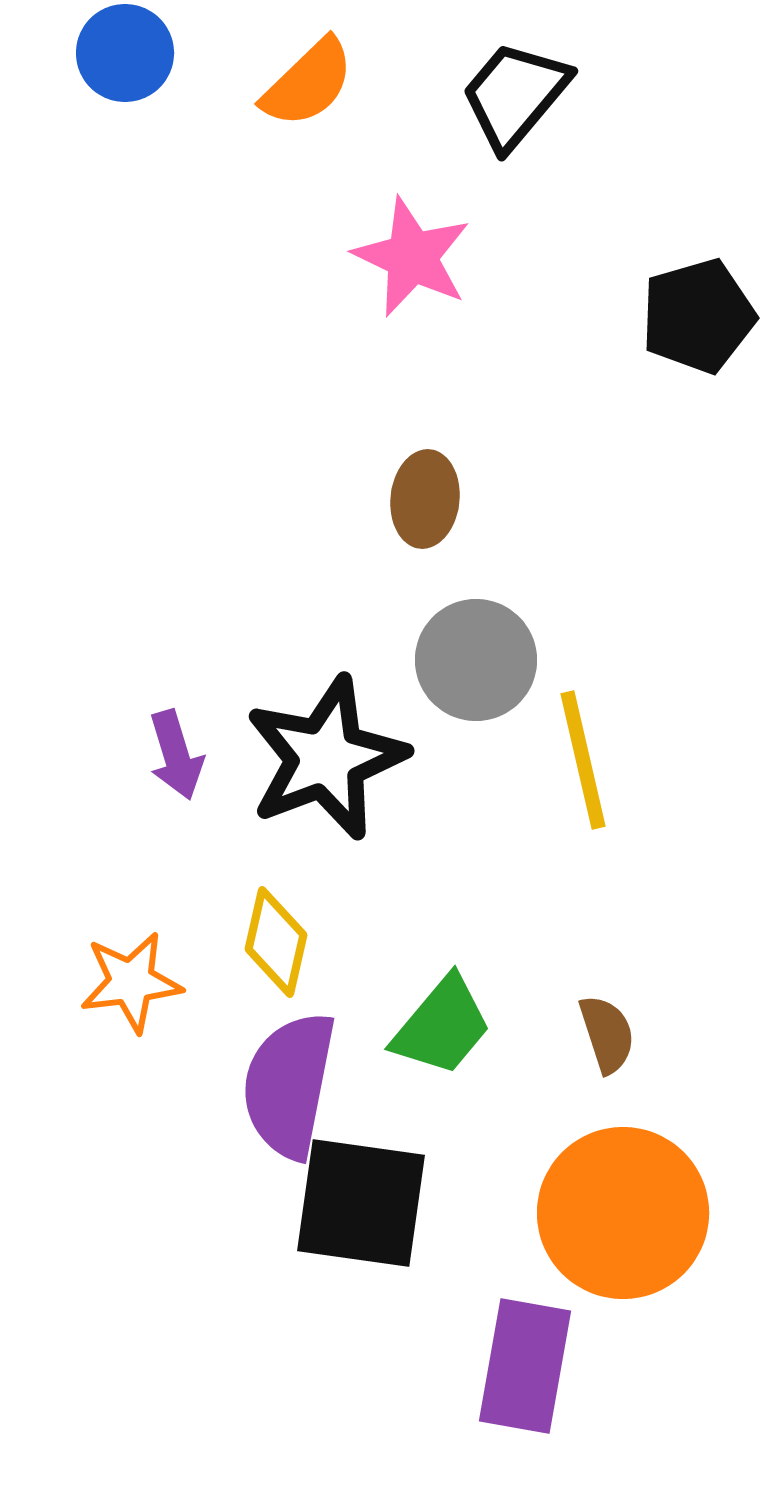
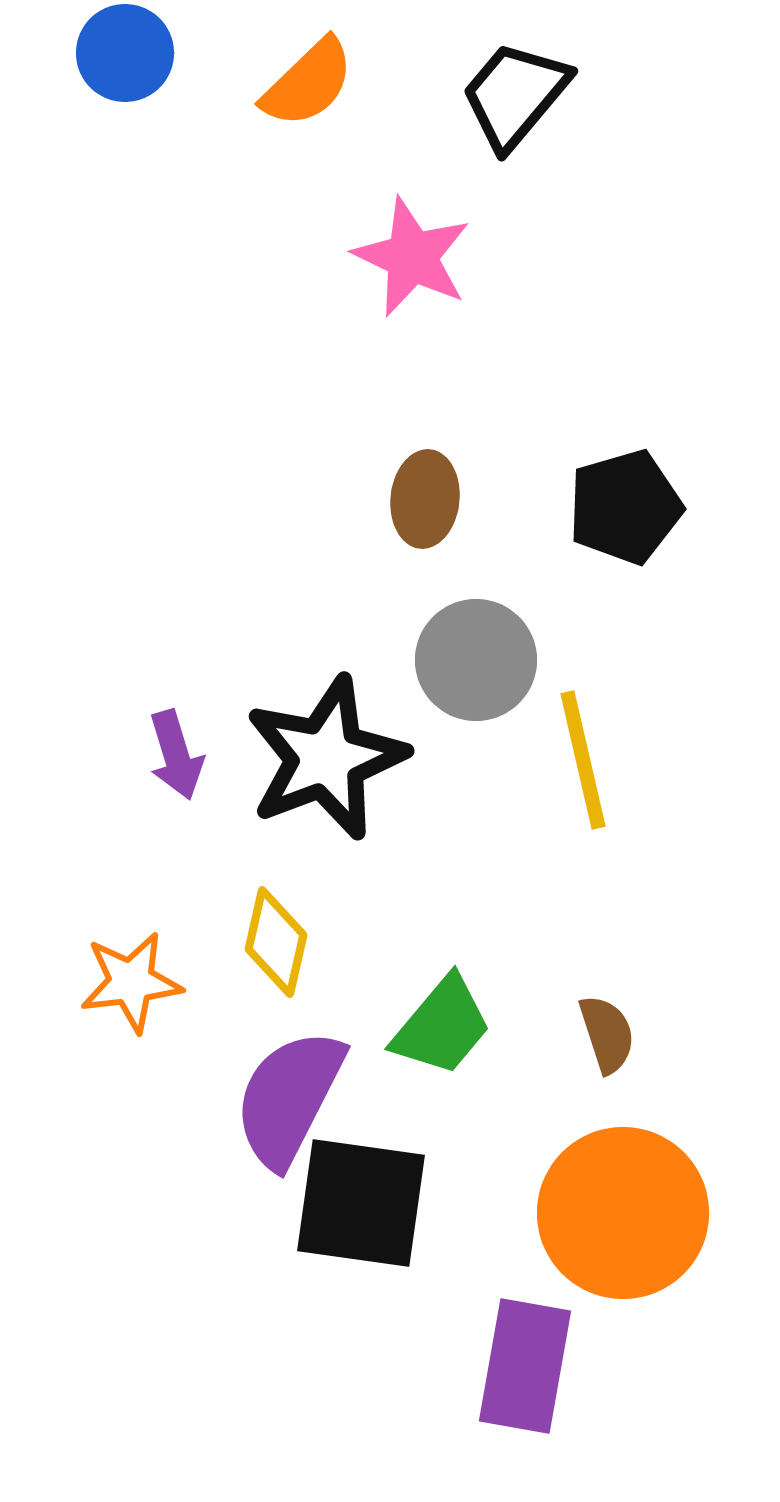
black pentagon: moved 73 px left, 191 px down
purple semicircle: moved 13 px down; rotated 16 degrees clockwise
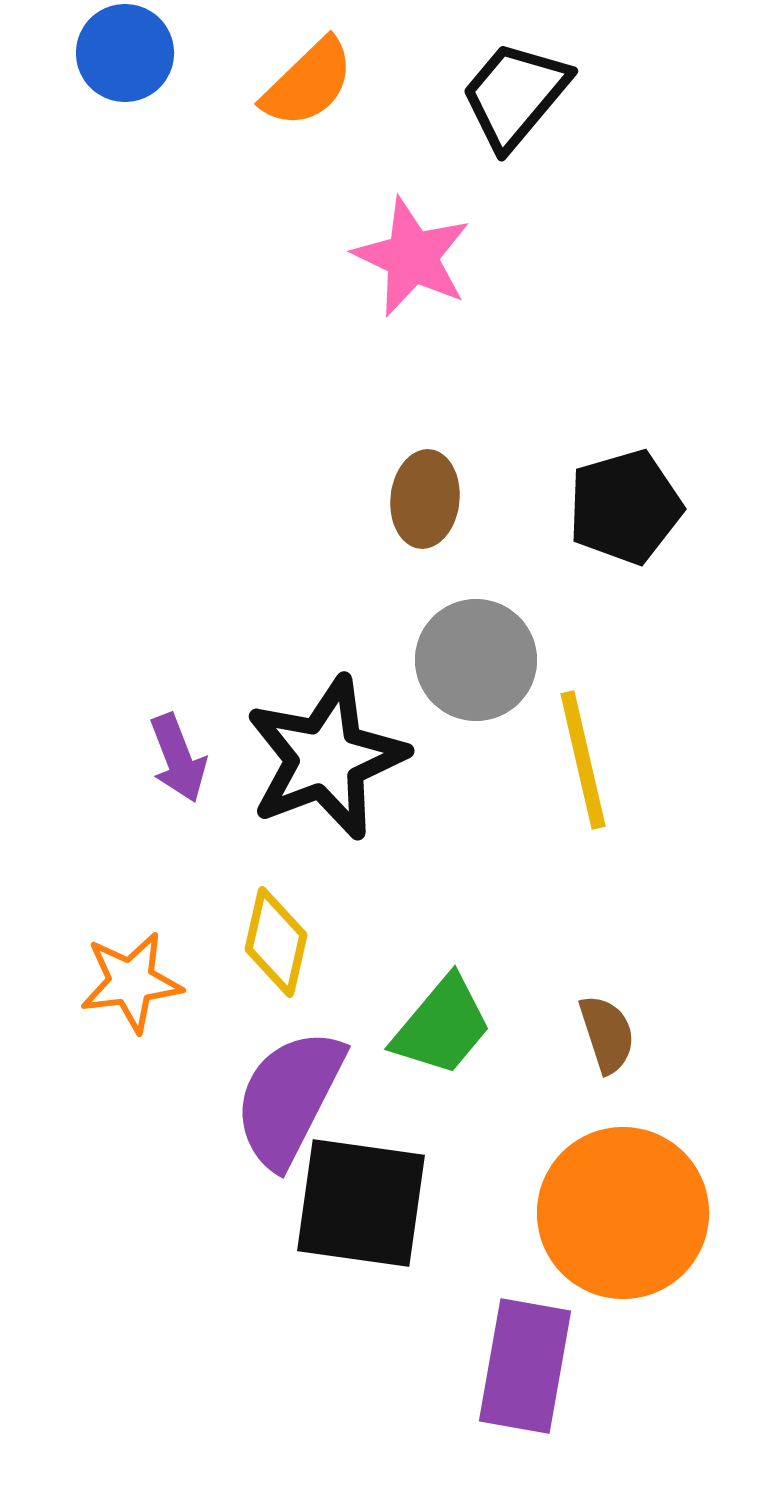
purple arrow: moved 2 px right, 3 px down; rotated 4 degrees counterclockwise
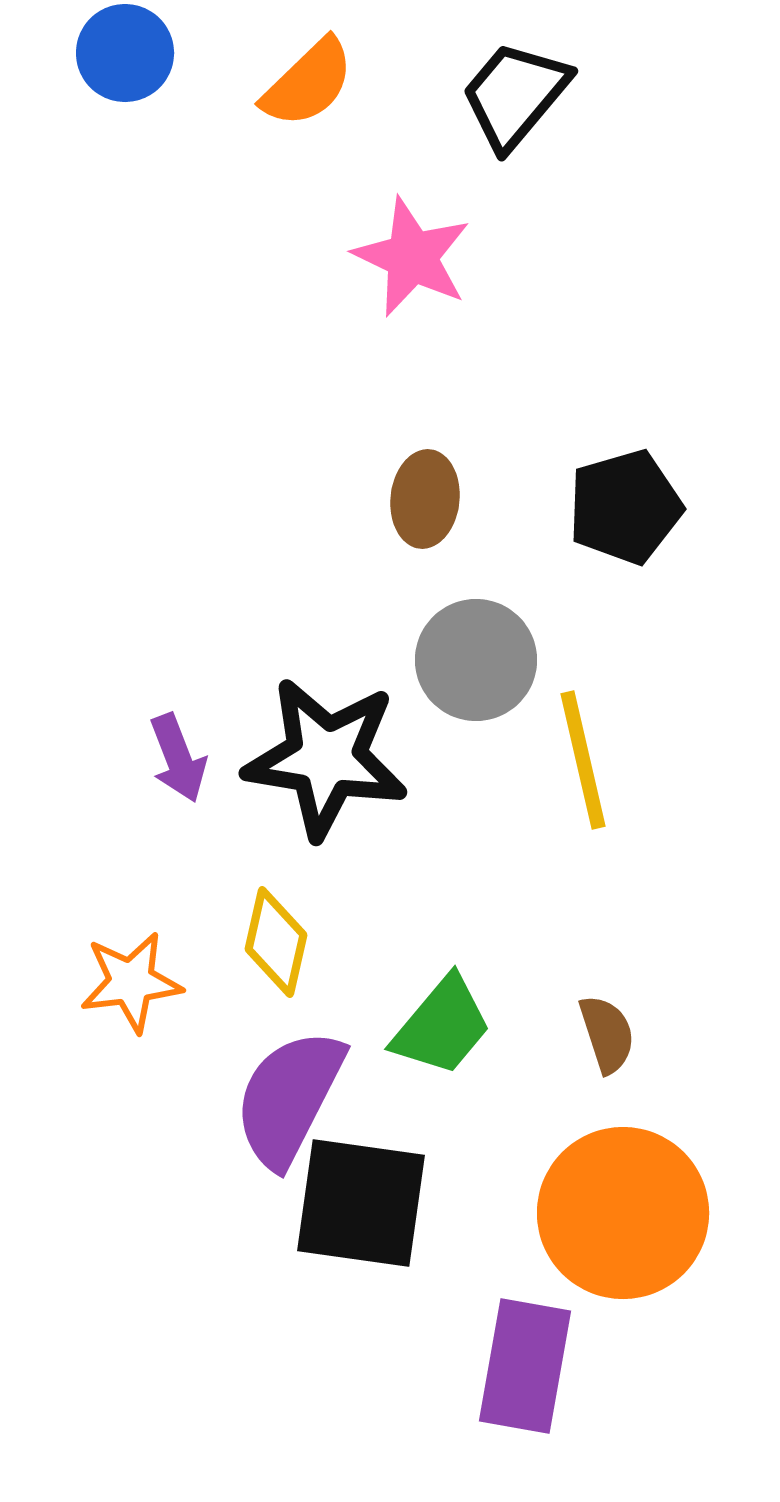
black star: rotated 30 degrees clockwise
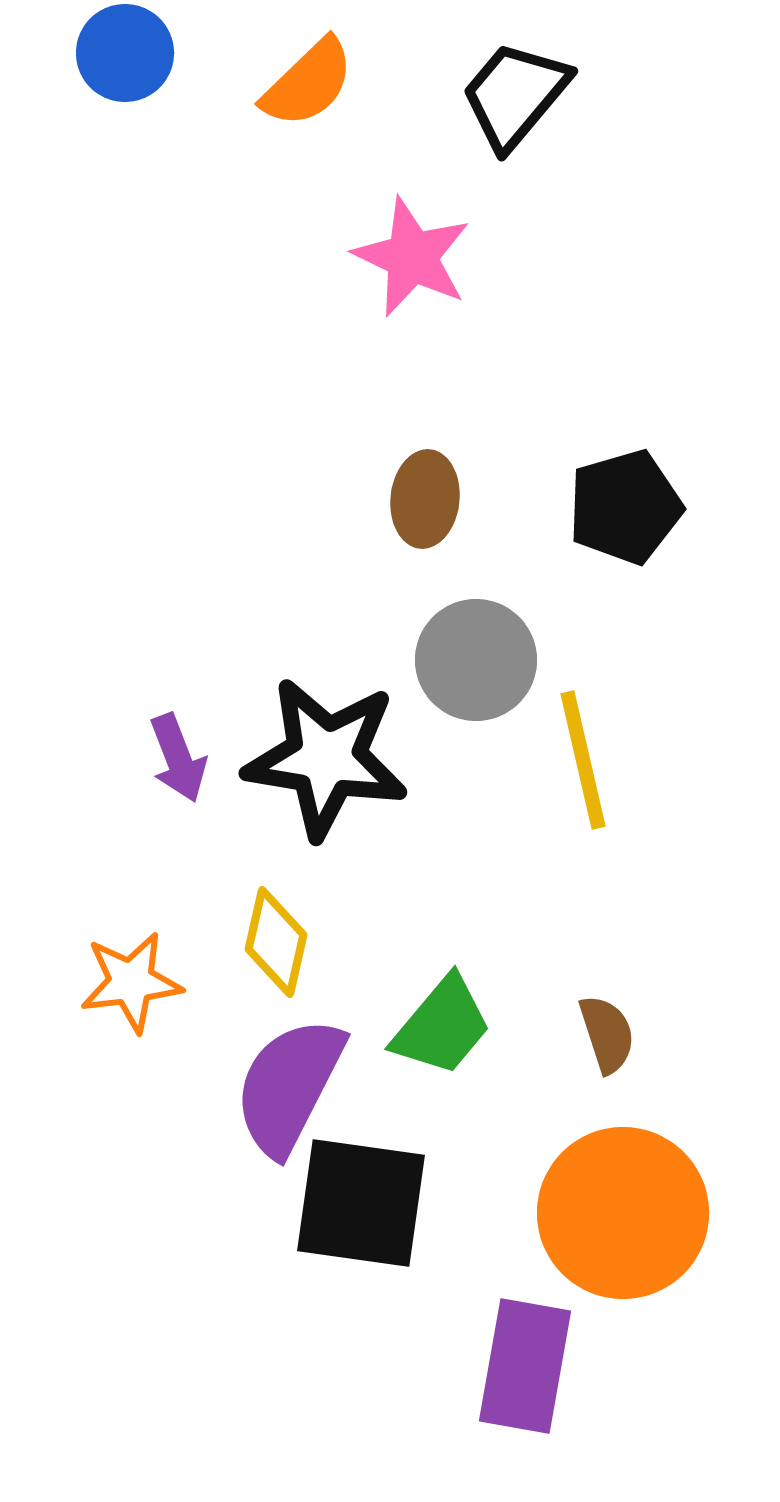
purple semicircle: moved 12 px up
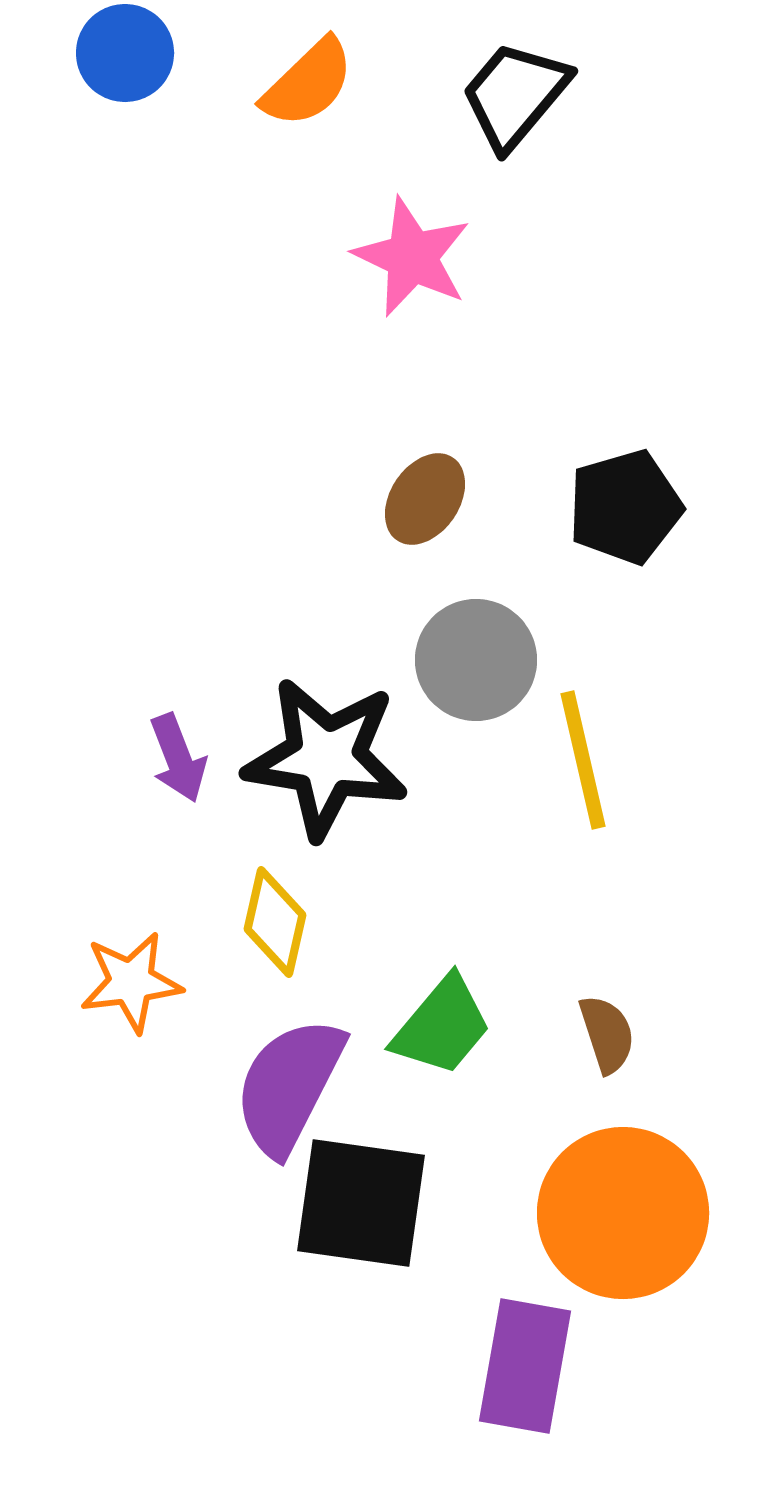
brown ellipse: rotated 28 degrees clockwise
yellow diamond: moved 1 px left, 20 px up
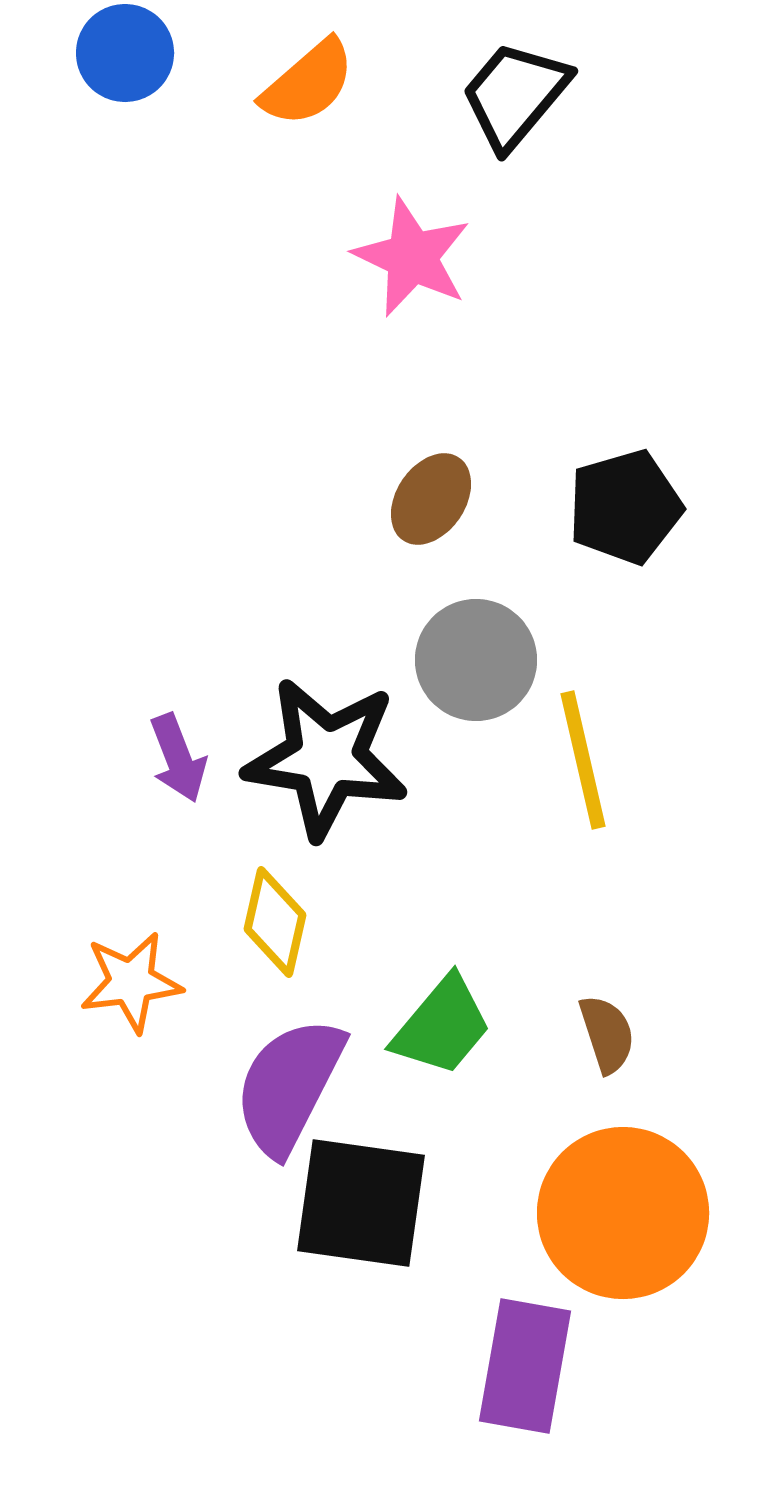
orange semicircle: rotated 3 degrees clockwise
brown ellipse: moved 6 px right
